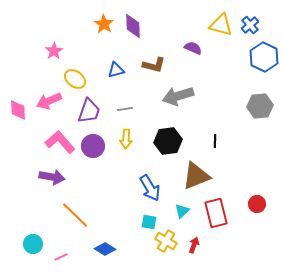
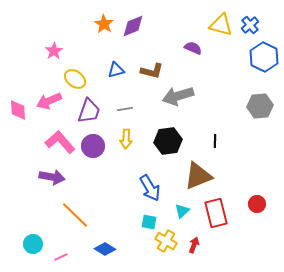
purple diamond: rotated 70 degrees clockwise
brown L-shape: moved 2 px left, 6 px down
brown triangle: moved 2 px right
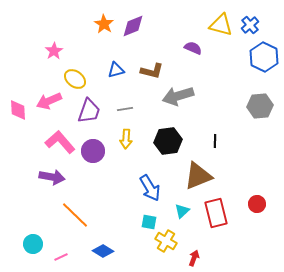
purple circle: moved 5 px down
red arrow: moved 13 px down
blue diamond: moved 2 px left, 2 px down
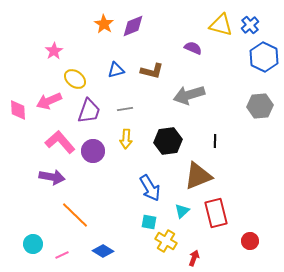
gray arrow: moved 11 px right, 1 px up
red circle: moved 7 px left, 37 px down
pink line: moved 1 px right, 2 px up
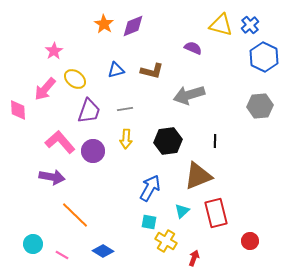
pink arrow: moved 4 px left, 12 px up; rotated 25 degrees counterclockwise
blue arrow: rotated 120 degrees counterclockwise
pink line: rotated 56 degrees clockwise
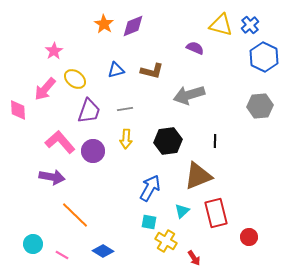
purple semicircle: moved 2 px right
red circle: moved 1 px left, 4 px up
red arrow: rotated 126 degrees clockwise
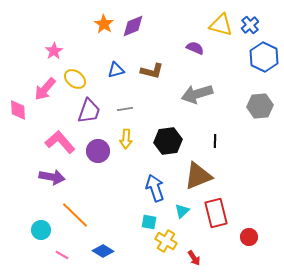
gray arrow: moved 8 px right, 1 px up
purple circle: moved 5 px right
blue arrow: moved 5 px right; rotated 48 degrees counterclockwise
cyan circle: moved 8 px right, 14 px up
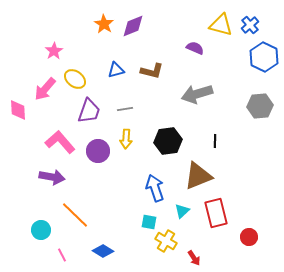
pink line: rotated 32 degrees clockwise
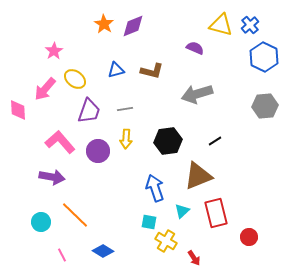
gray hexagon: moved 5 px right
black line: rotated 56 degrees clockwise
cyan circle: moved 8 px up
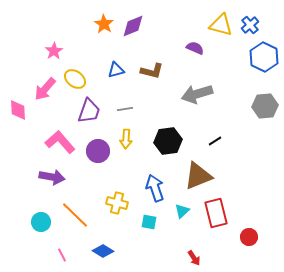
yellow cross: moved 49 px left, 38 px up; rotated 15 degrees counterclockwise
